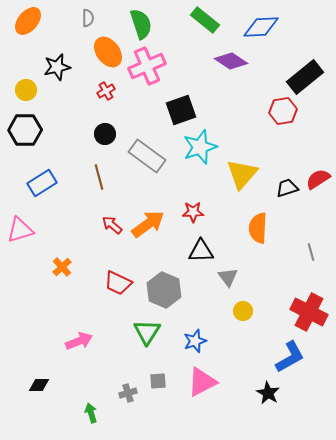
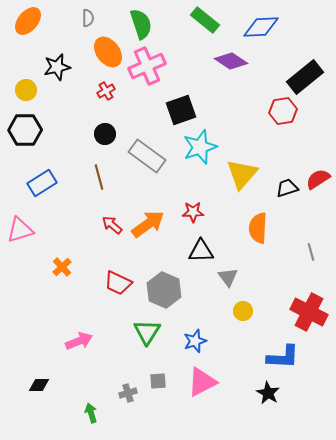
blue L-shape at (290, 357): moved 7 px left; rotated 32 degrees clockwise
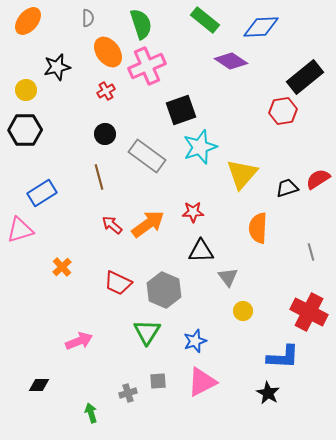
blue rectangle at (42, 183): moved 10 px down
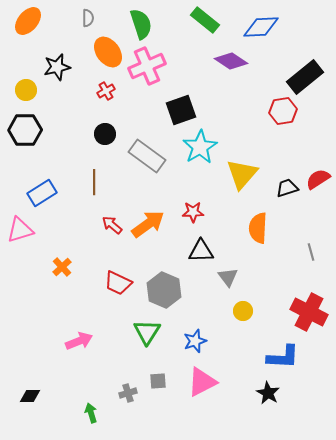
cyan star at (200, 147): rotated 12 degrees counterclockwise
brown line at (99, 177): moved 5 px left, 5 px down; rotated 15 degrees clockwise
black diamond at (39, 385): moved 9 px left, 11 px down
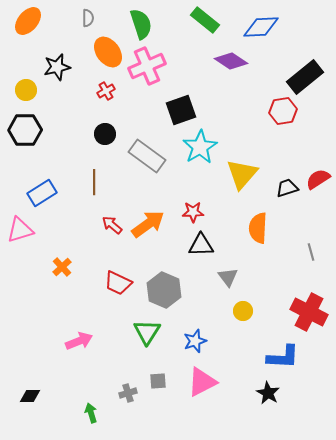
black triangle at (201, 251): moved 6 px up
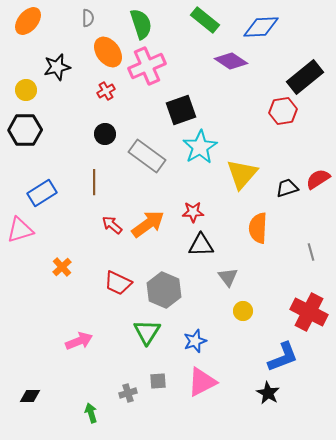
blue L-shape at (283, 357): rotated 24 degrees counterclockwise
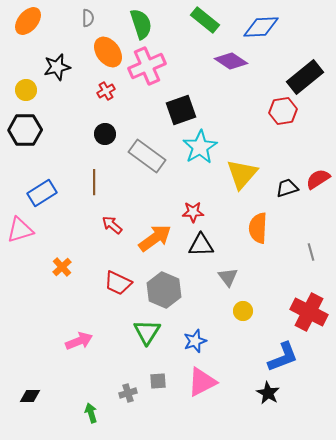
orange arrow at (148, 224): moved 7 px right, 14 px down
